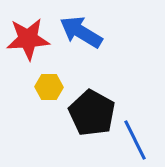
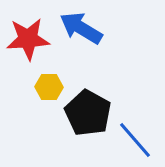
blue arrow: moved 4 px up
black pentagon: moved 4 px left
blue line: rotated 15 degrees counterclockwise
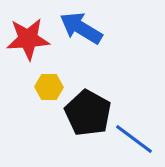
blue line: moved 1 px left, 1 px up; rotated 12 degrees counterclockwise
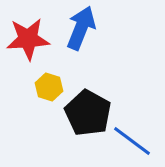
blue arrow: rotated 81 degrees clockwise
yellow hexagon: rotated 16 degrees clockwise
blue line: moved 2 px left, 2 px down
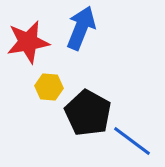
red star: moved 3 px down; rotated 6 degrees counterclockwise
yellow hexagon: rotated 12 degrees counterclockwise
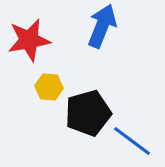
blue arrow: moved 21 px right, 2 px up
red star: moved 1 px right, 2 px up
black pentagon: rotated 27 degrees clockwise
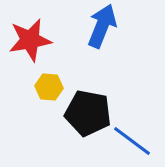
red star: moved 1 px right
black pentagon: rotated 27 degrees clockwise
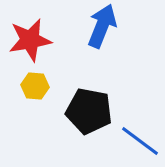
yellow hexagon: moved 14 px left, 1 px up
black pentagon: moved 1 px right, 2 px up
blue line: moved 8 px right
